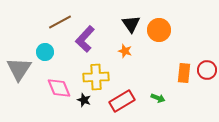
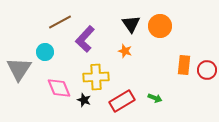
orange circle: moved 1 px right, 4 px up
orange rectangle: moved 8 px up
green arrow: moved 3 px left
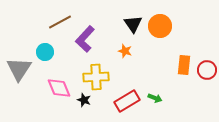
black triangle: moved 2 px right
red rectangle: moved 5 px right
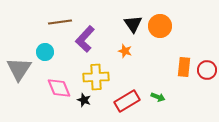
brown line: rotated 20 degrees clockwise
orange rectangle: moved 2 px down
green arrow: moved 3 px right, 1 px up
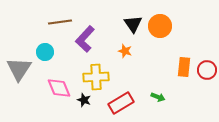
red rectangle: moved 6 px left, 2 px down
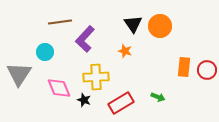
gray triangle: moved 5 px down
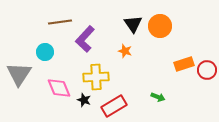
orange rectangle: moved 3 px up; rotated 66 degrees clockwise
red rectangle: moved 7 px left, 3 px down
